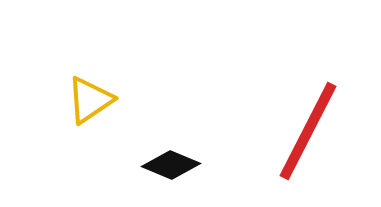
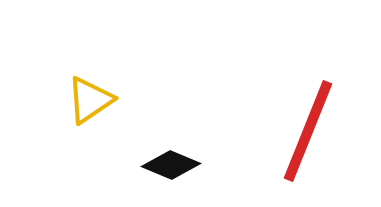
red line: rotated 5 degrees counterclockwise
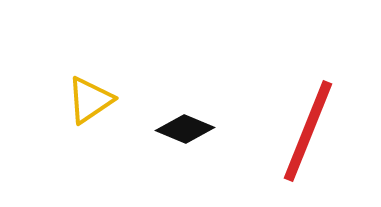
black diamond: moved 14 px right, 36 px up
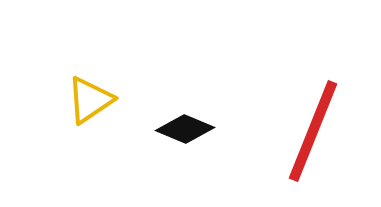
red line: moved 5 px right
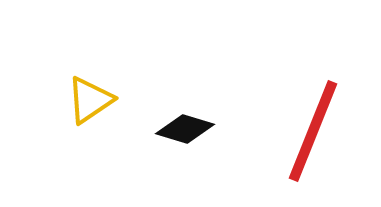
black diamond: rotated 6 degrees counterclockwise
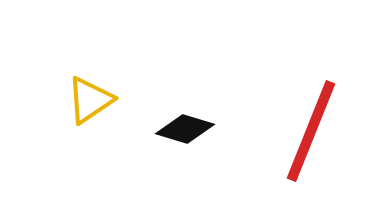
red line: moved 2 px left
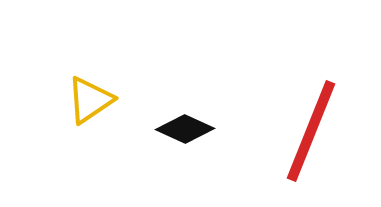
black diamond: rotated 8 degrees clockwise
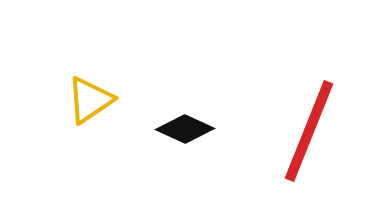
red line: moved 2 px left
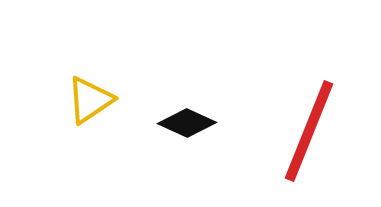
black diamond: moved 2 px right, 6 px up
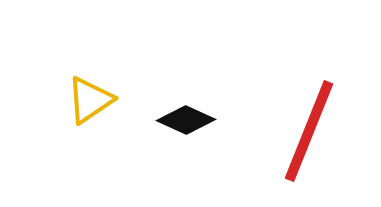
black diamond: moved 1 px left, 3 px up
